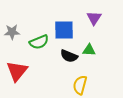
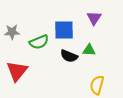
yellow semicircle: moved 17 px right
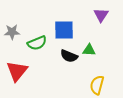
purple triangle: moved 7 px right, 3 px up
green semicircle: moved 2 px left, 1 px down
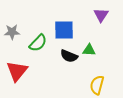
green semicircle: moved 1 px right; rotated 24 degrees counterclockwise
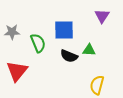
purple triangle: moved 1 px right, 1 px down
green semicircle: rotated 66 degrees counterclockwise
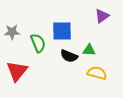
purple triangle: rotated 21 degrees clockwise
blue square: moved 2 px left, 1 px down
yellow semicircle: moved 12 px up; rotated 90 degrees clockwise
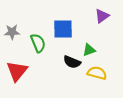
blue square: moved 1 px right, 2 px up
green triangle: rotated 24 degrees counterclockwise
black semicircle: moved 3 px right, 6 px down
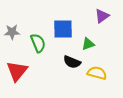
green triangle: moved 1 px left, 6 px up
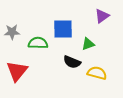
green semicircle: rotated 66 degrees counterclockwise
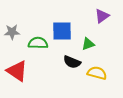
blue square: moved 1 px left, 2 px down
red triangle: rotated 35 degrees counterclockwise
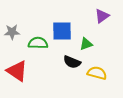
green triangle: moved 2 px left
